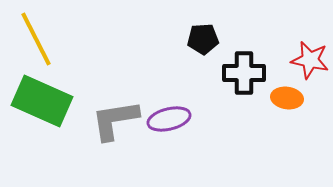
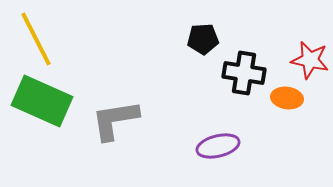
black cross: rotated 9 degrees clockwise
purple ellipse: moved 49 px right, 27 px down
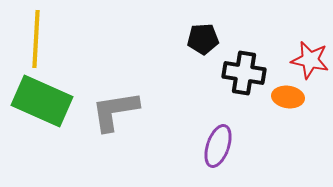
yellow line: rotated 30 degrees clockwise
orange ellipse: moved 1 px right, 1 px up
gray L-shape: moved 9 px up
purple ellipse: rotated 57 degrees counterclockwise
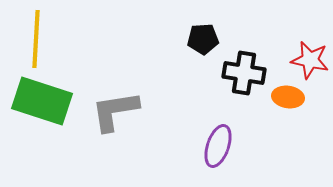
green rectangle: rotated 6 degrees counterclockwise
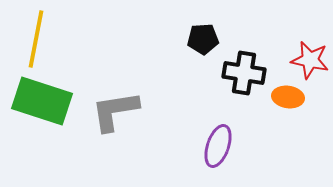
yellow line: rotated 8 degrees clockwise
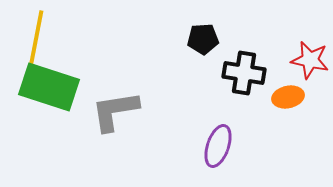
orange ellipse: rotated 20 degrees counterclockwise
green rectangle: moved 7 px right, 14 px up
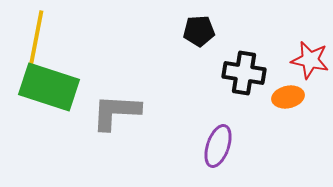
black pentagon: moved 4 px left, 8 px up
gray L-shape: moved 1 px right, 1 px down; rotated 12 degrees clockwise
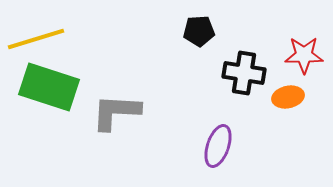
yellow line: rotated 62 degrees clockwise
red star: moved 6 px left, 5 px up; rotated 12 degrees counterclockwise
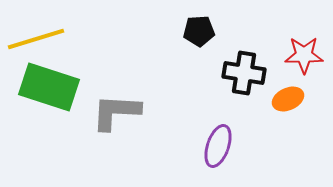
orange ellipse: moved 2 px down; rotated 12 degrees counterclockwise
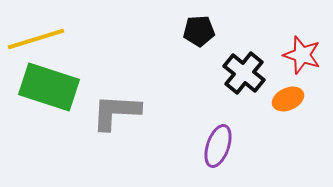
red star: moved 2 px left; rotated 18 degrees clockwise
black cross: rotated 30 degrees clockwise
